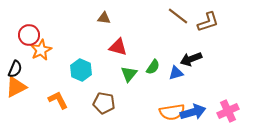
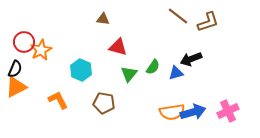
brown triangle: moved 1 px left, 1 px down
red circle: moved 5 px left, 7 px down
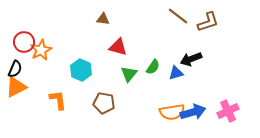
orange L-shape: rotated 20 degrees clockwise
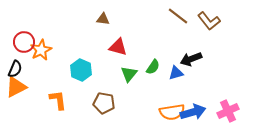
brown L-shape: moved 1 px right, 1 px up; rotated 70 degrees clockwise
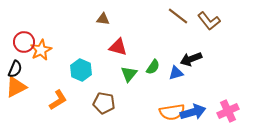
orange L-shape: rotated 65 degrees clockwise
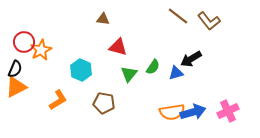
black arrow: rotated 10 degrees counterclockwise
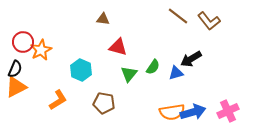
red circle: moved 1 px left
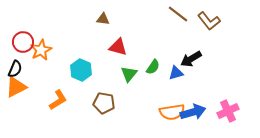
brown line: moved 2 px up
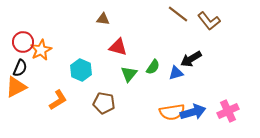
black semicircle: moved 5 px right, 1 px up
